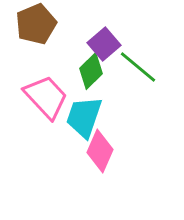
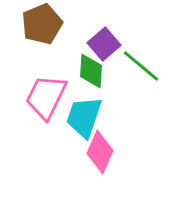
brown pentagon: moved 6 px right
green line: moved 3 px right, 1 px up
green diamond: rotated 42 degrees counterclockwise
pink trapezoid: rotated 111 degrees counterclockwise
pink diamond: moved 1 px down
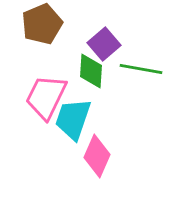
green line: moved 3 px down; rotated 30 degrees counterclockwise
cyan trapezoid: moved 11 px left, 2 px down
pink diamond: moved 3 px left, 4 px down
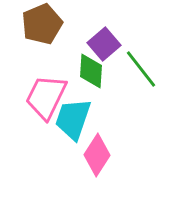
green line: rotated 42 degrees clockwise
pink diamond: moved 1 px up; rotated 9 degrees clockwise
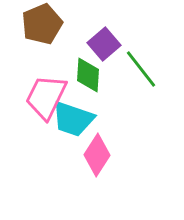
green diamond: moved 3 px left, 4 px down
cyan trapezoid: rotated 90 degrees counterclockwise
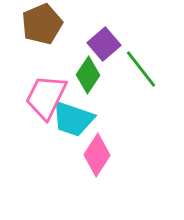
green diamond: rotated 30 degrees clockwise
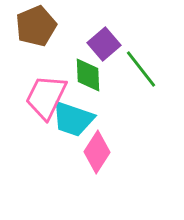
brown pentagon: moved 6 px left, 2 px down
green diamond: rotated 36 degrees counterclockwise
pink diamond: moved 3 px up
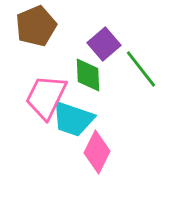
pink diamond: rotated 6 degrees counterclockwise
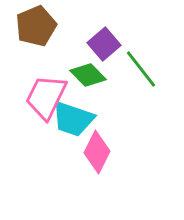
green diamond: rotated 42 degrees counterclockwise
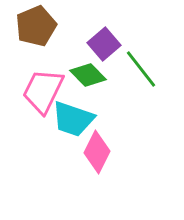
pink trapezoid: moved 3 px left, 6 px up
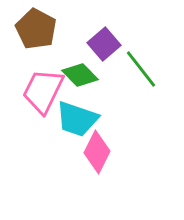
brown pentagon: moved 3 px down; rotated 21 degrees counterclockwise
green diamond: moved 8 px left
cyan trapezoid: moved 4 px right
